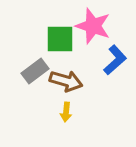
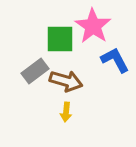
pink star: rotated 15 degrees clockwise
blue L-shape: rotated 76 degrees counterclockwise
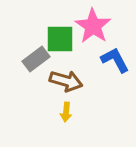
gray rectangle: moved 1 px right, 12 px up
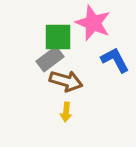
pink star: moved 3 px up; rotated 12 degrees counterclockwise
green square: moved 2 px left, 2 px up
gray rectangle: moved 14 px right
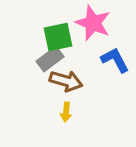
green square: rotated 12 degrees counterclockwise
